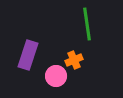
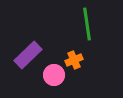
purple rectangle: rotated 28 degrees clockwise
pink circle: moved 2 px left, 1 px up
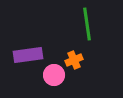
purple rectangle: rotated 36 degrees clockwise
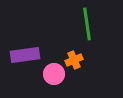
purple rectangle: moved 3 px left
pink circle: moved 1 px up
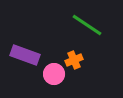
green line: moved 1 px down; rotated 48 degrees counterclockwise
purple rectangle: rotated 28 degrees clockwise
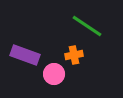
green line: moved 1 px down
orange cross: moved 5 px up; rotated 12 degrees clockwise
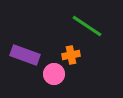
orange cross: moved 3 px left
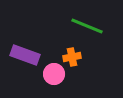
green line: rotated 12 degrees counterclockwise
orange cross: moved 1 px right, 2 px down
